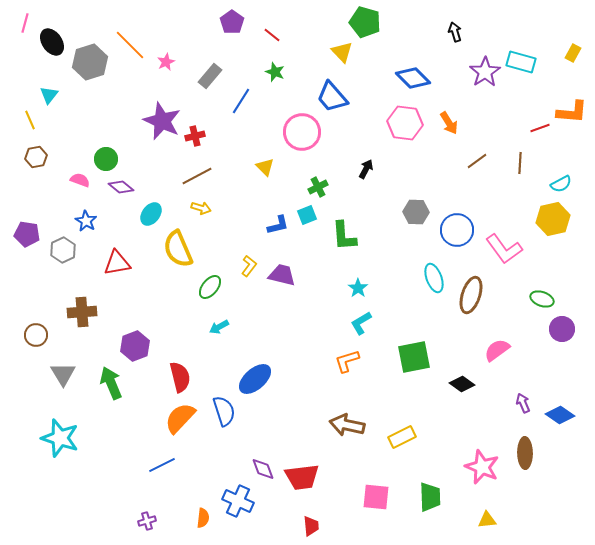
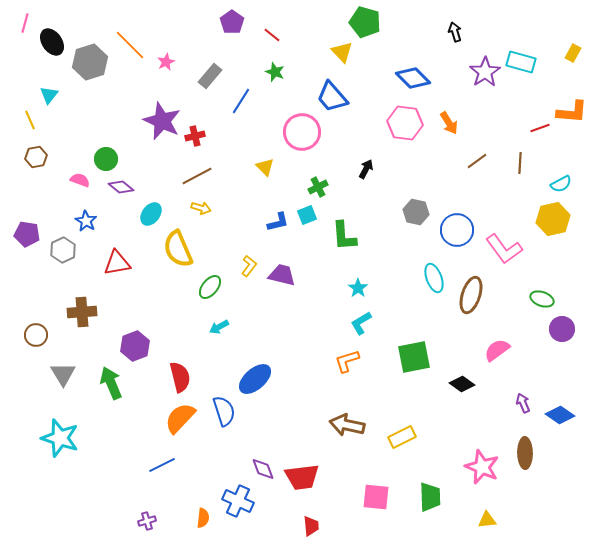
gray hexagon at (416, 212): rotated 10 degrees clockwise
blue L-shape at (278, 225): moved 3 px up
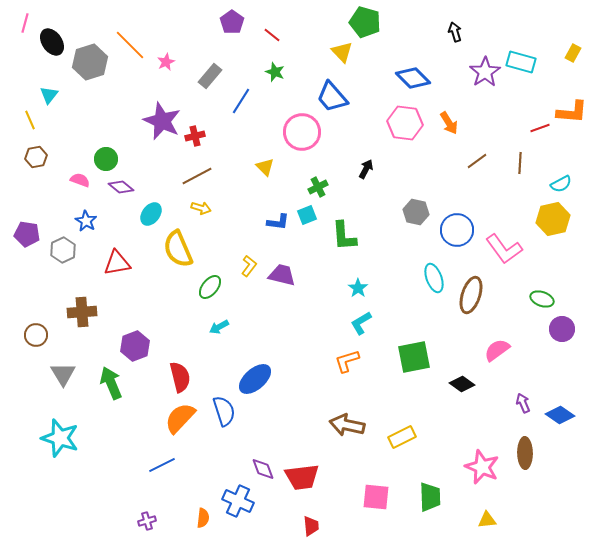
blue L-shape at (278, 222): rotated 20 degrees clockwise
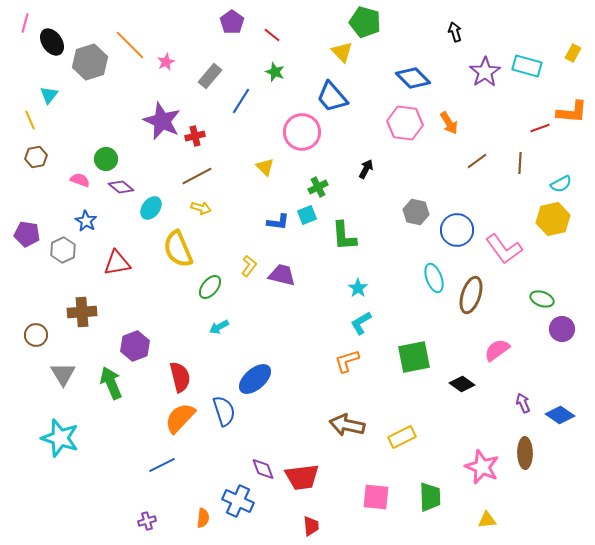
cyan rectangle at (521, 62): moved 6 px right, 4 px down
cyan ellipse at (151, 214): moved 6 px up
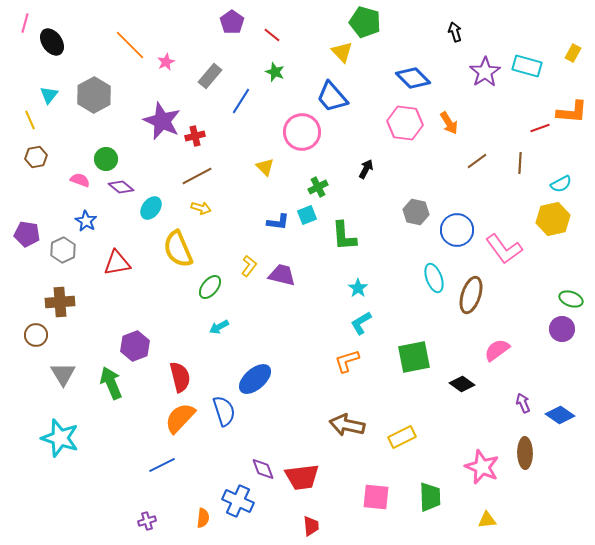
gray hexagon at (90, 62): moved 4 px right, 33 px down; rotated 12 degrees counterclockwise
green ellipse at (542, 299): moved 29 px right
brown cross at (82, 312): moved 22 px left, 10 px up
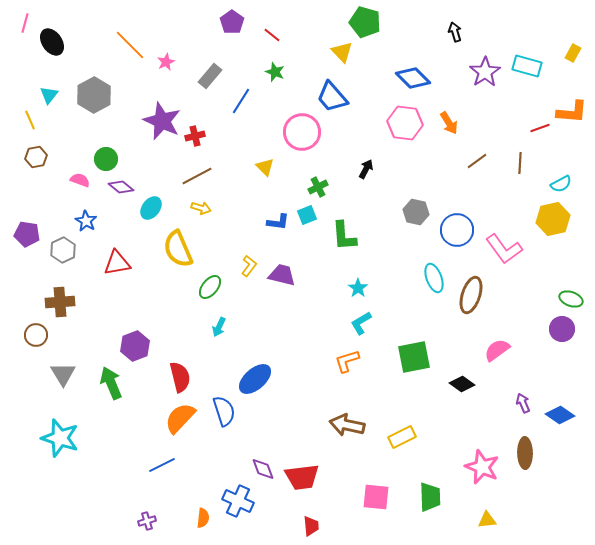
cyan arrow at (219, 327): rotated 36 degrees counterclockwise
